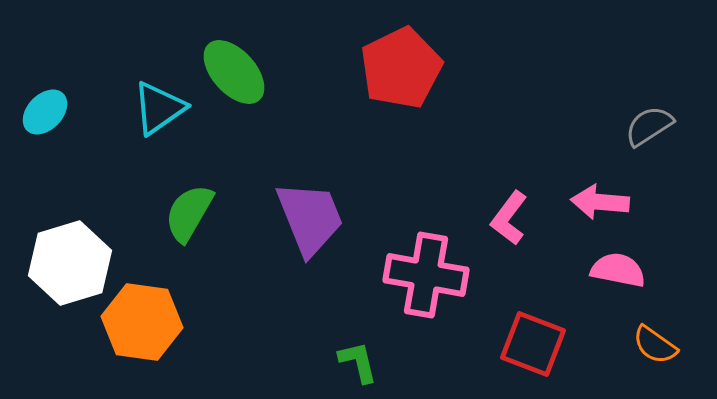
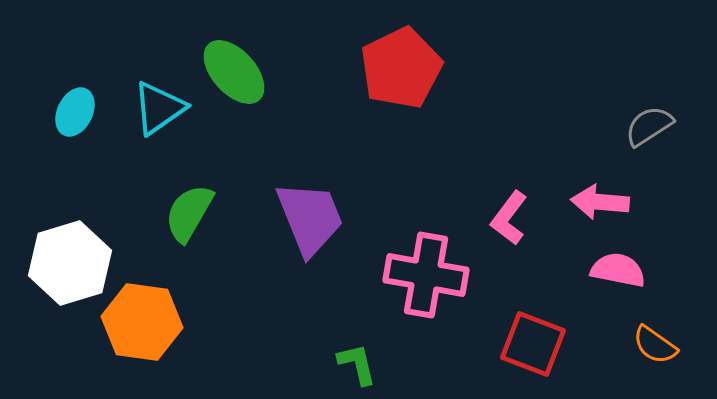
cyan ellipse: moved 30 px right; rotated 18 degrees counterclockwise
green L-shape: moved 1 px left, 2 px down
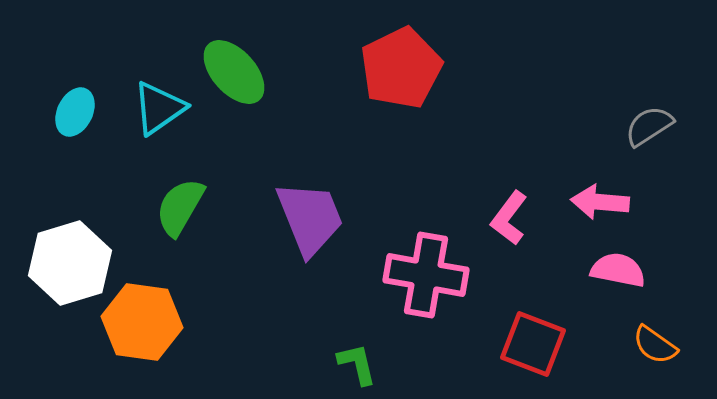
green semicircle: moved 9 px left, 6 px up
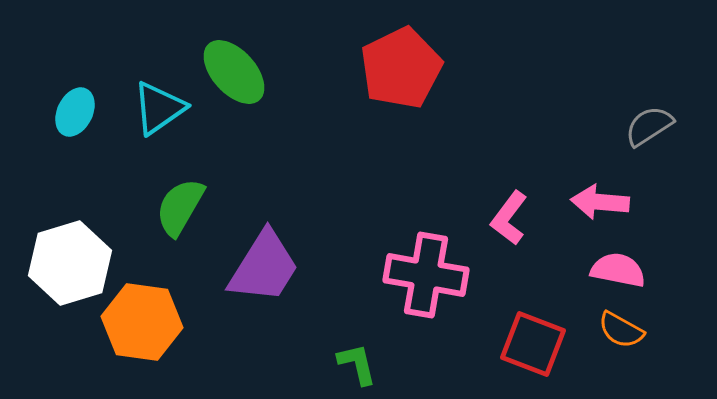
purple trapezoid: moved 46 px left, 49 px down; rotated 54 degrees clockwise
orange semicircle: moved 34 px left, 15 px up; rotated 6 degrees counterclockwise
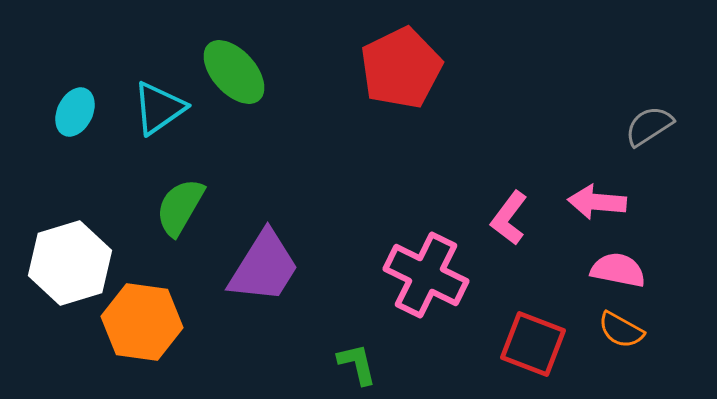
pink arrow: moved 3 px left
pink cross: rotated 16 degrees clockwise
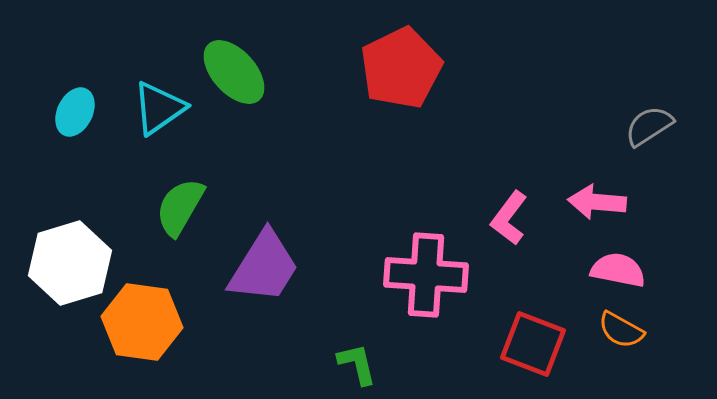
pink cross: rotated 22 degrees counterclockwise
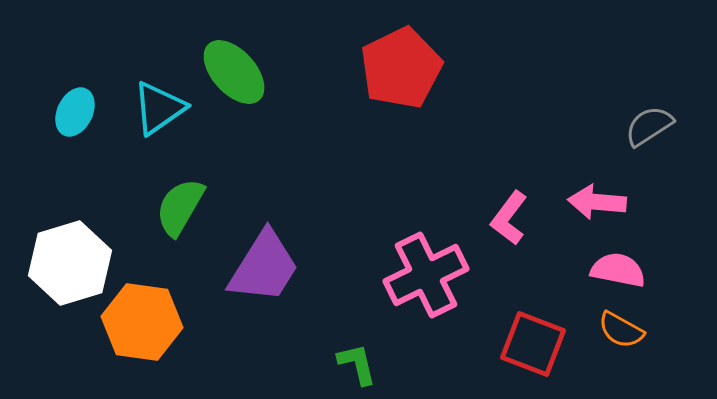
pink cross: rotated 30 degrees counterclockwise
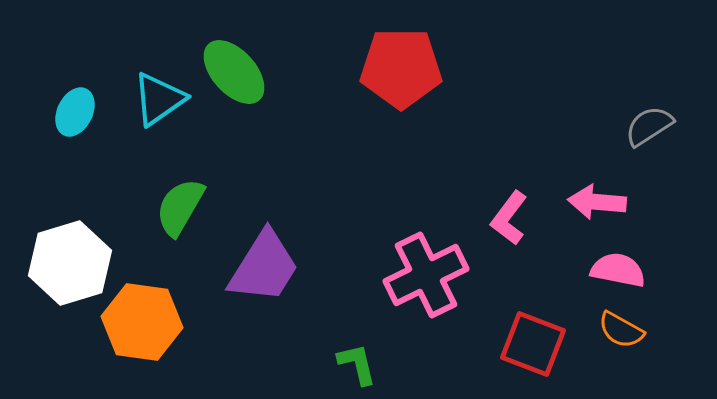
red pentagon: rotated 26 degrees clockwise
cyan triangle: moved 9 px up
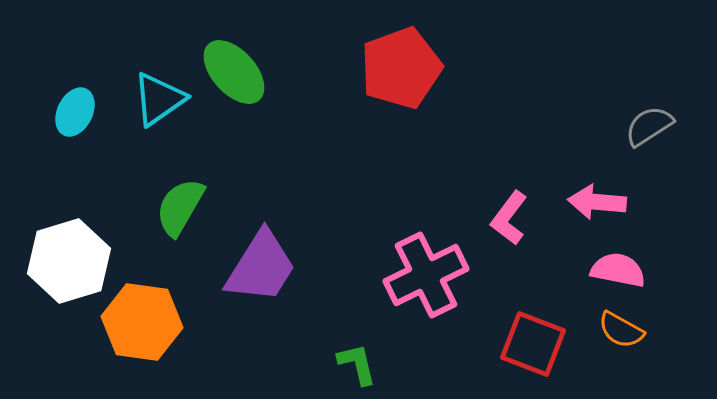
red pentagon: rotated 20 degrees counterclockwise
white hexagon: moved 1 px left, 2 px up
purple trapezoid: moved 3 px left
